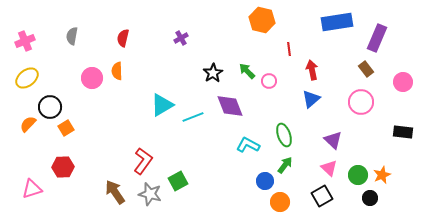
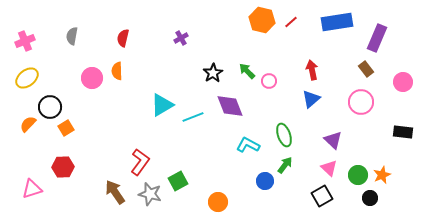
red line at (289, 49): moved 2 px right, 27 px up; rotated 56 degrees clockwise
red L-shape at (143, 161): moved 3 px left, 1 px down
orange circle at (280, 202): moved 62 px left
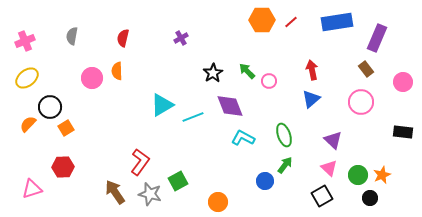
orange hexagon at (262, 20): rotated 15 degrees counterclockwise
cyan L-shape at (248, 145): moved 5 px left, 7 px up
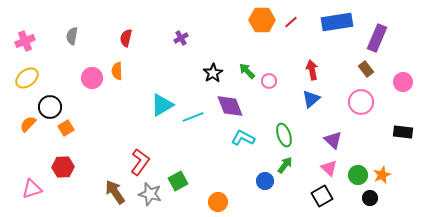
red semicircle at (123, 38): moved 3 px right
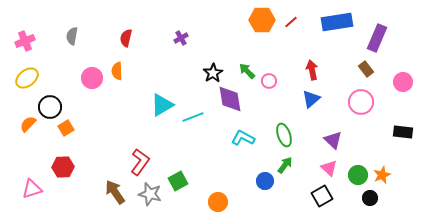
purple diamond at (230, 106): moved 7 px up; rotated 12 degrees clockwise
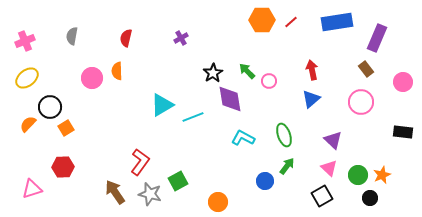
green arrow at (285, 165): moved 2 px right, 1 px down
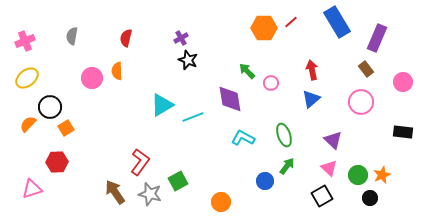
orange hexagon at (262, 20): moved 2 px right, 8 px down
blue rectangle at (337, 22): rotated 68 degrees clockwise
black star at (213, 73): moved 25 px left, 13 px up; rotated 18 degrees counterclockwise
pink circle at (269, 81): moved 2 px right, 2 px down
red hexagon at (63, 167): moved 6 px left, 5 px up
orange circle at (218, 202): moved 3 px right
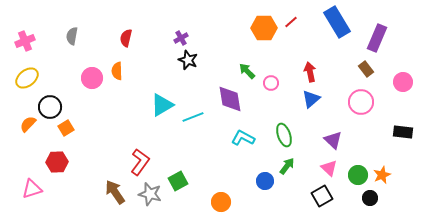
red arrow at (312, 70): moved 2 px left, 2 px down
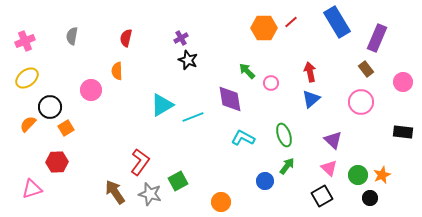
pink circle at (92, 78): moved 1 px left, 12 px down
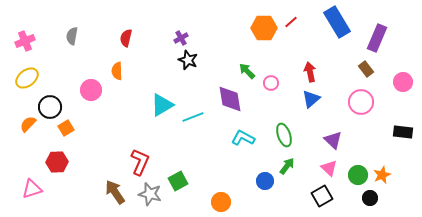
red L-shape at (140, 162): rotated 12 degrees counterclockwise
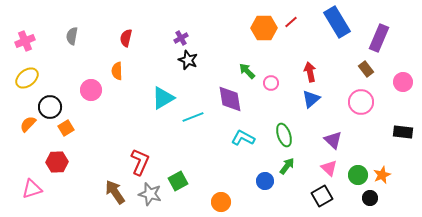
purple rectangle at (377, 38): moved 2 px right
cyan triangle at (162, 105): moved 1 px right, 7 px up
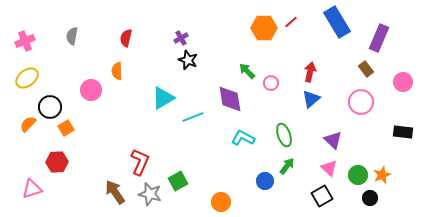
red arrow at (310, 72): rotated 24 degrees clockwise
